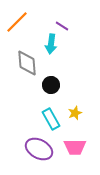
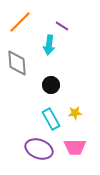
orange line: moved 3 px right
cyan arrow: moved 2 px left, 1 px down
gray diamond: moved 10 px left
yellow star: rotated 16 degrees clockwise
purple ellipse: rotated 8 degrees counterclockwise
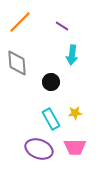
cyan arrow: moved 23 px right, 10 px down
black circle: moved 3 px up
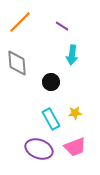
pink trapezoid: rotated 20 degrees counterclockwise
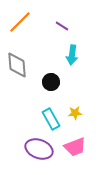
gray diamond: moved 2 px down
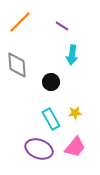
pink trapezoid: rotated 30 degrees counterclockwise
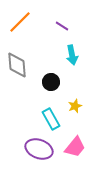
cyan arrow: rotated 18 degrees counterclockwise
yellow star: moved 7 px up; rotated 16 degrees counterclockwise
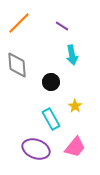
orange line: moved 1 px left, 1 px down
yellow star: rotated 16 degrees counterclockwise
purple ellipse: moved 3 px left
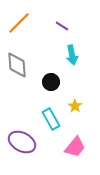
purple ellipse: moved 14 px left, 7 px up; rotated 8 degrees clockwise
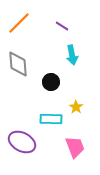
gray diamond: moved 1 px right, 1 px up
yellow star: moved 1 px right, 1 px down
cyan rectangle: rotated 60 degrees counterclockwise
pink trapezoid: rotated 60 degrees counterclockwise
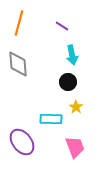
orange line: rotated 30 degrees counterclockwise
black circle: moved 17 px right
purple ellipse: rotated 24 degrees clockwise
